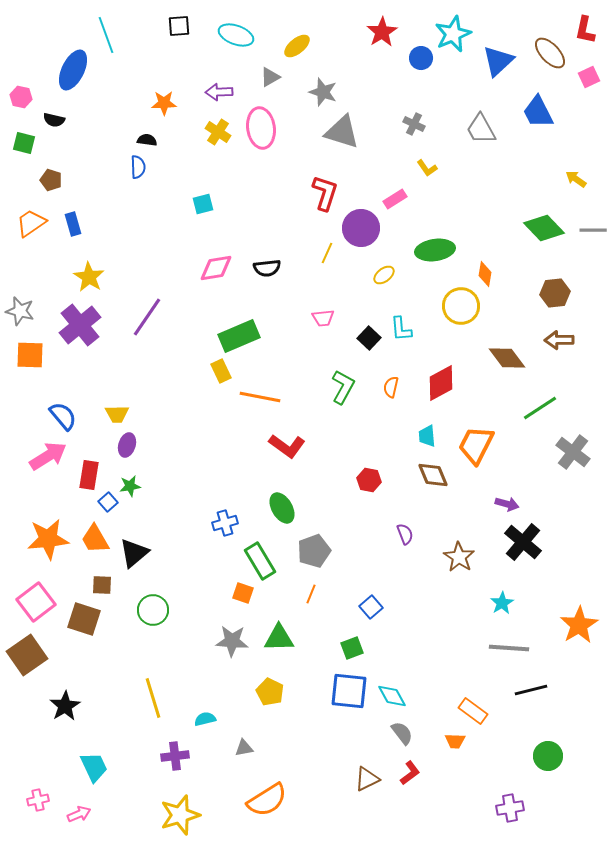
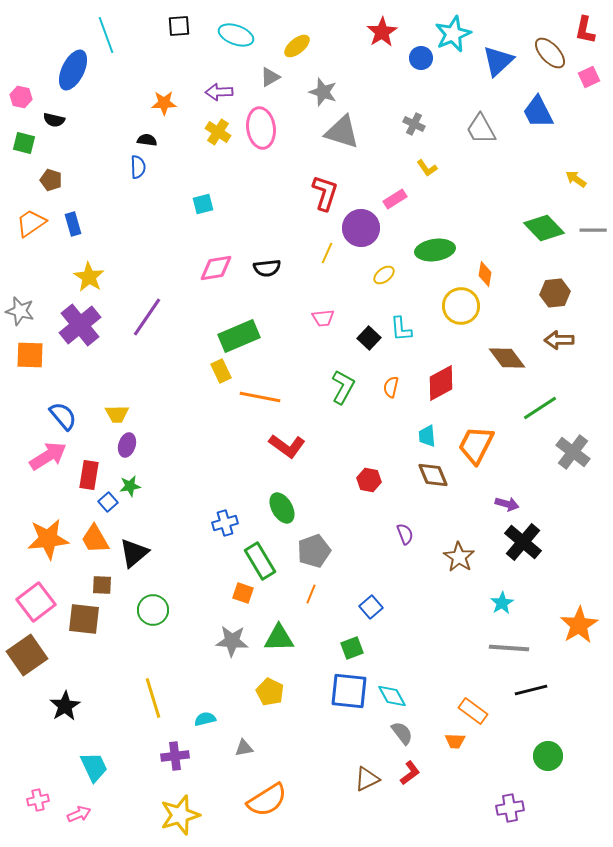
brown square at (84, 619): rotated 12 degrees counterclockwise
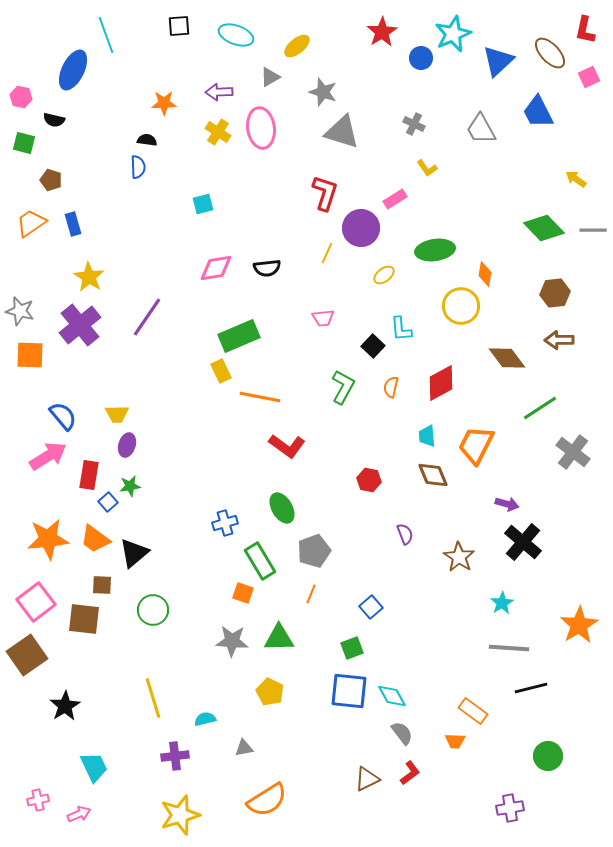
black square at (369, 338): moved 4 px right, 8 px down
orange trapezoid at (95, 539): rotated 24 degrees counterclockwise
black line at (531, 690): moved 2 px up
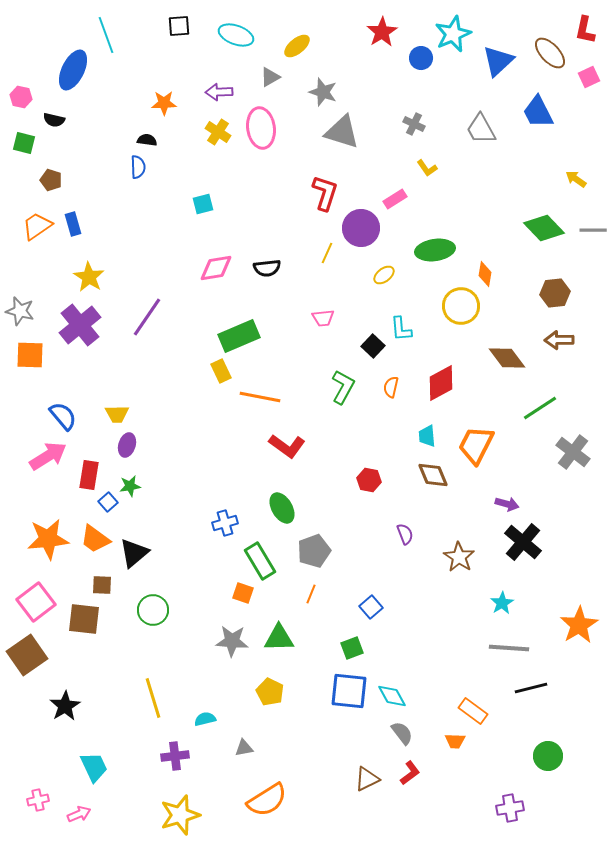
orange trapezoid at (31, 223): moved 6 px right, 3 px down
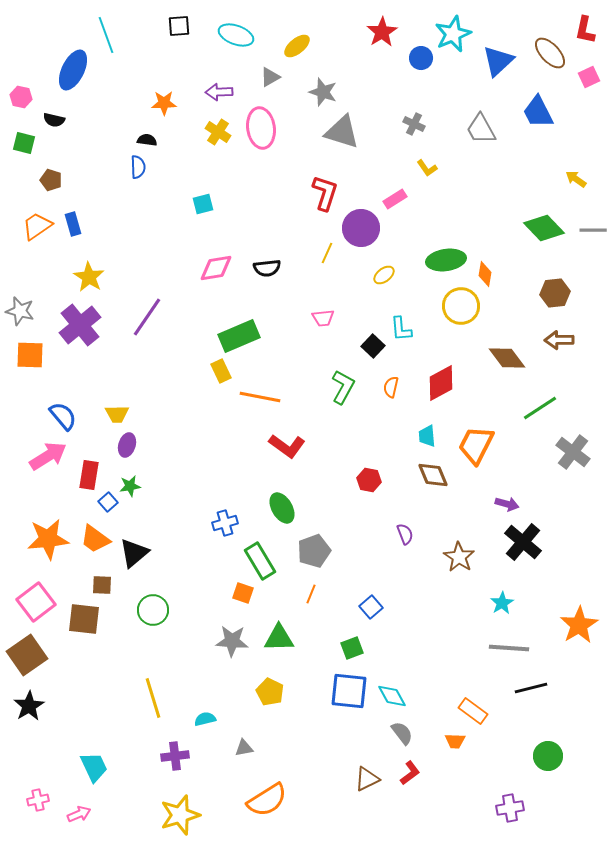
green ellipse at (435, 250): moved 11 px right, 10 px down
black star at (65, 706): moved 36 px left
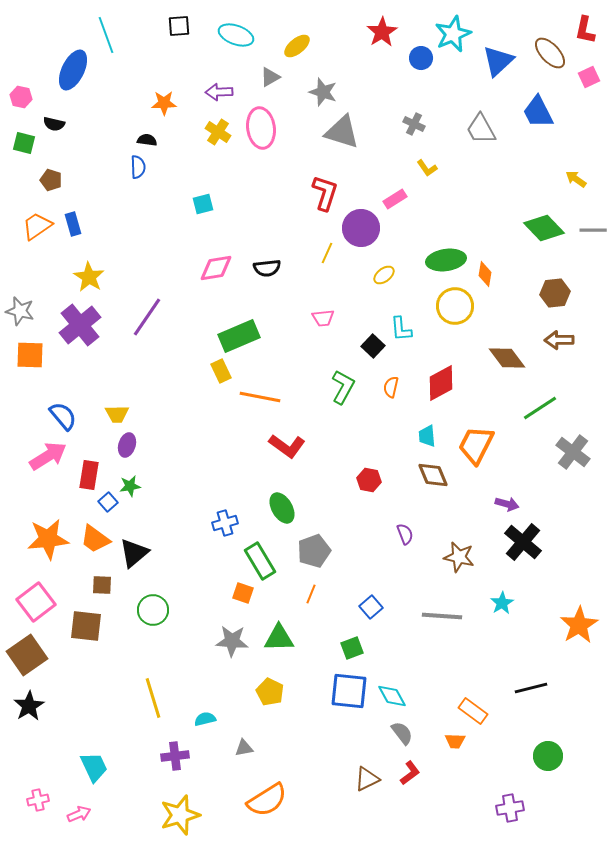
black semicircle at (54, 120): moved 4 px down
yellow circle at (461, 306): moved 6 px left
brown star at (459, 557): rotated 20 degrees counterclockwise
brown square at (84, 619): moved 2 px right, 7 px down
gray line at (509, 648): moved 67 px left, 32 px up
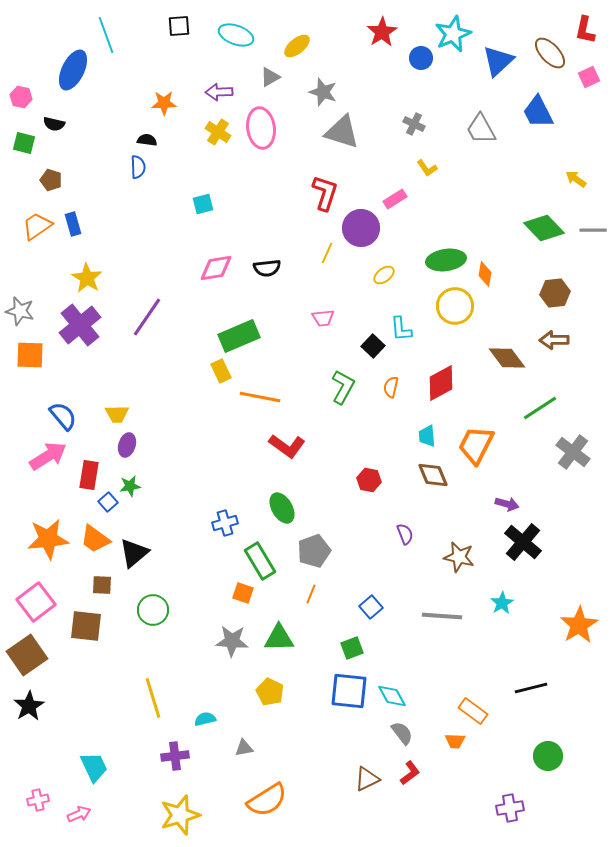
yellow star at (89, 277): moved 2 px left, 1 px down
brown arrow at (559, 340): moved 5 px left
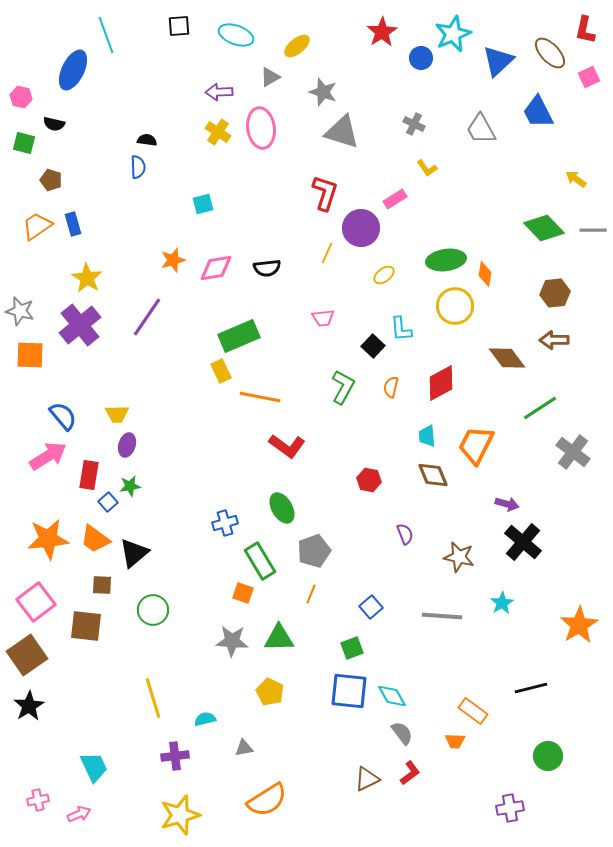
orange star at (164, 103): moved 9 px right, 157 px down; rotated 15 degrees counterclockwise
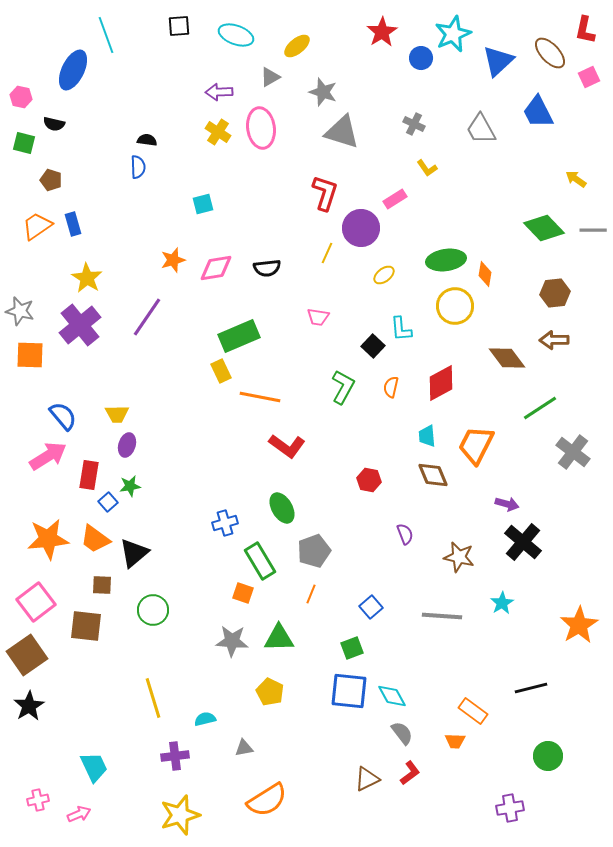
pink trapezoid at (323, 318): moved 5 px left, 1 px up; rotated 15 degrees clockwise
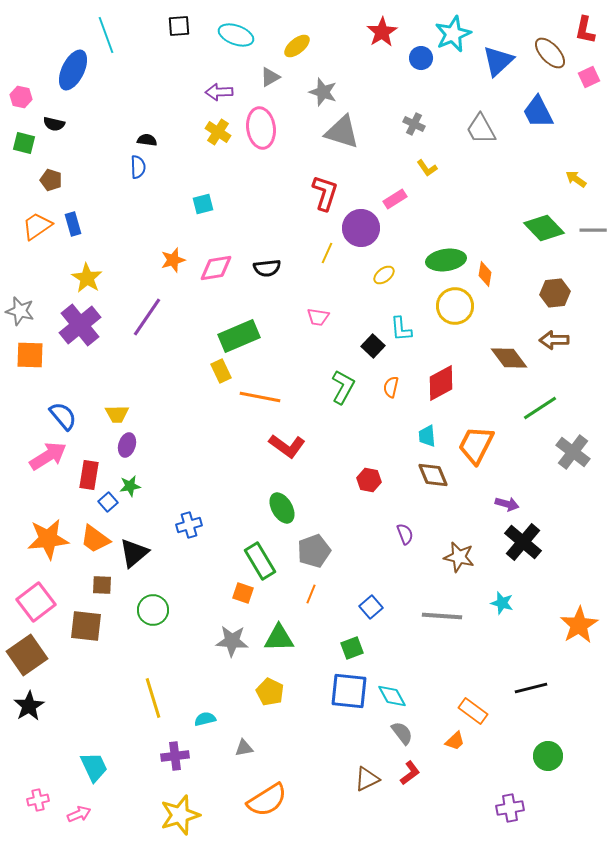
brown diamond at (507, 358): moved 2 px right
blue cross at (225, 523): moved 36 px left, 2 px down
cyan star at (502, 603): rotated 25 degrees counterclockwise
orange trapezoid at (455, 741): rotated 45 degrees counterclockwise
